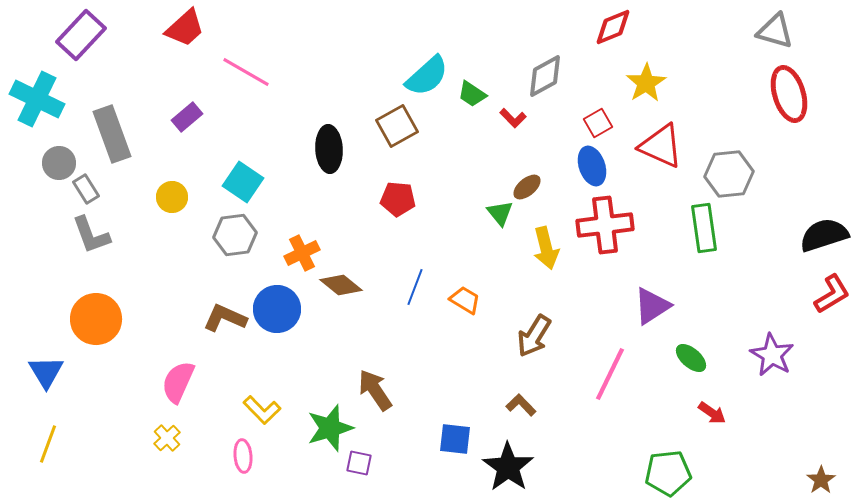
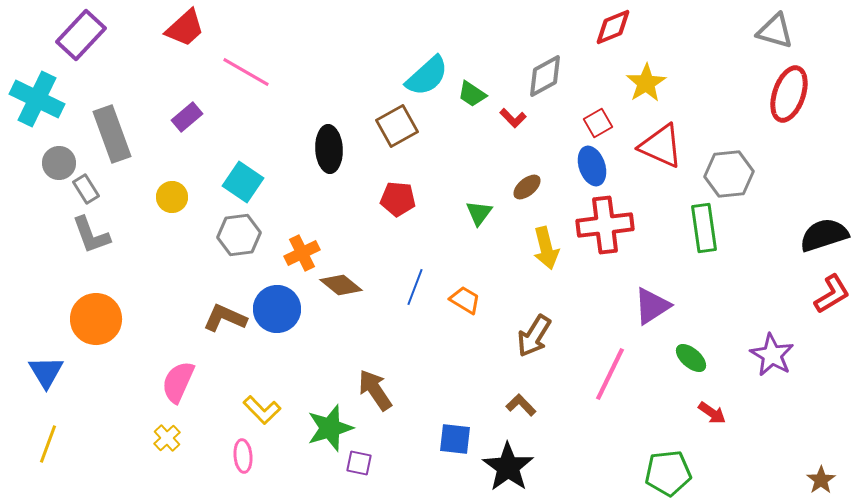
red ellipse at (789, 94): rotated 36 degrees clockwise
green triangle at (500, 213): moved 21 px left; rotated 16 degrees clockwise
gray hexagon at (235, 235): moved 4 px right
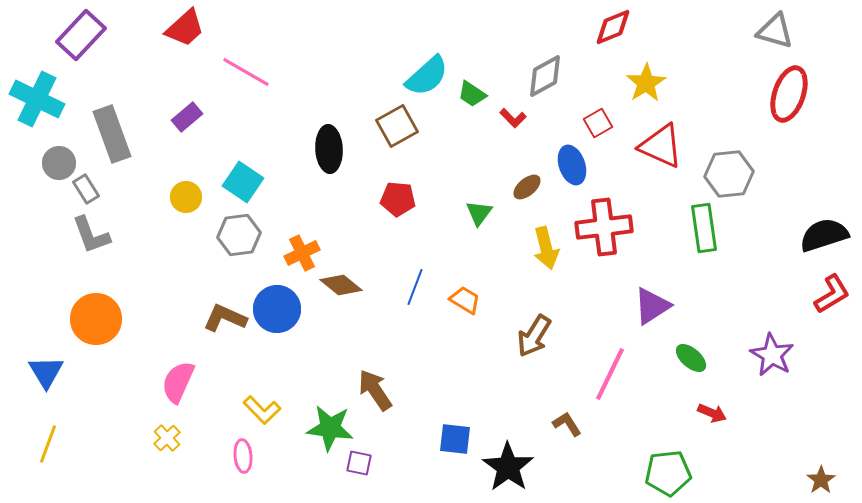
blue ellipse at (592, 166): moved 20 px left, 1 px up
yellow circle at (172, 197): moved 14 px right
red cross at (605, 225): moved 1 px left, 2 px down
brown L-shape at (521, 405): moved 46 px right, 19 px down; rotated 12 degrees clockwise
red arrow at (712, 413): rotated 12 degrees counterclockwise
green star at (330, 428): rotated 24 degrees clockwise
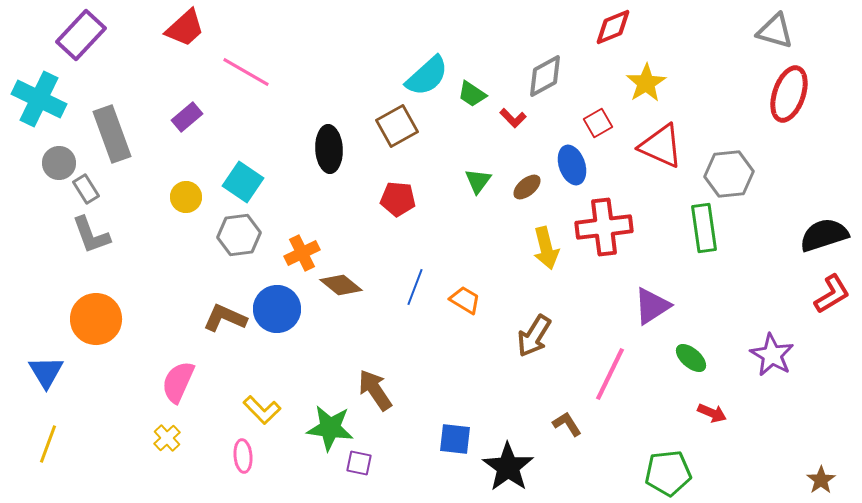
cyan cross at (37, 99): moved 2 px right
green triangle at (479, 213): moved 1 px left, 32 px up
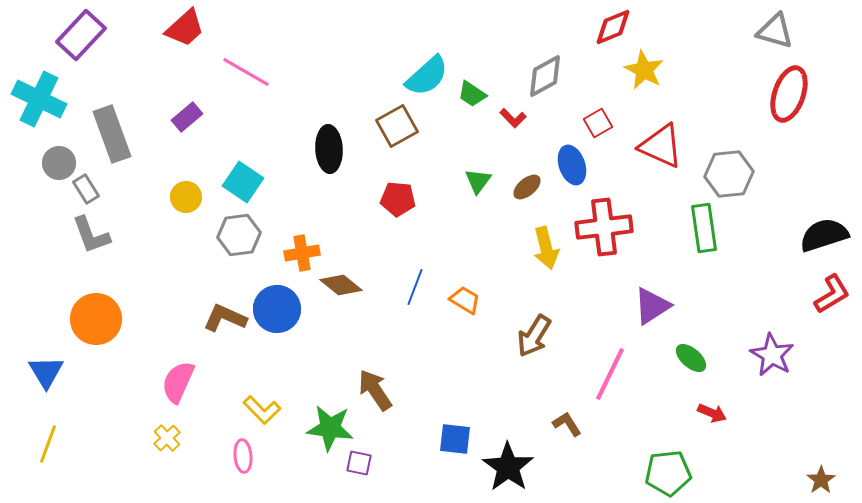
yellow star at (646, 83): moved 2 px left, 13 px up; rotated 12 degrees counterclockwise
orange cross at (302, 253): rotated 16 degrees clockwise
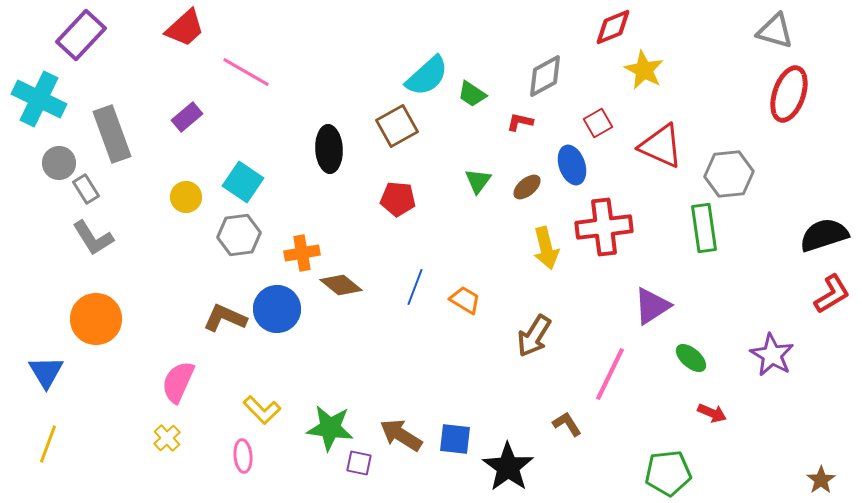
red L-shape at (513, 118): moved 7 px right, 4 px down; rotated 148 degrees clockwise
gray L-shape at (91, 235): moved 2 px right, 3 px down; rotated 12 degrees counterclockwise
brown arrow at (375, 390): moved 26 px right, 45 px down; rotated 24 degrees counterclockwise
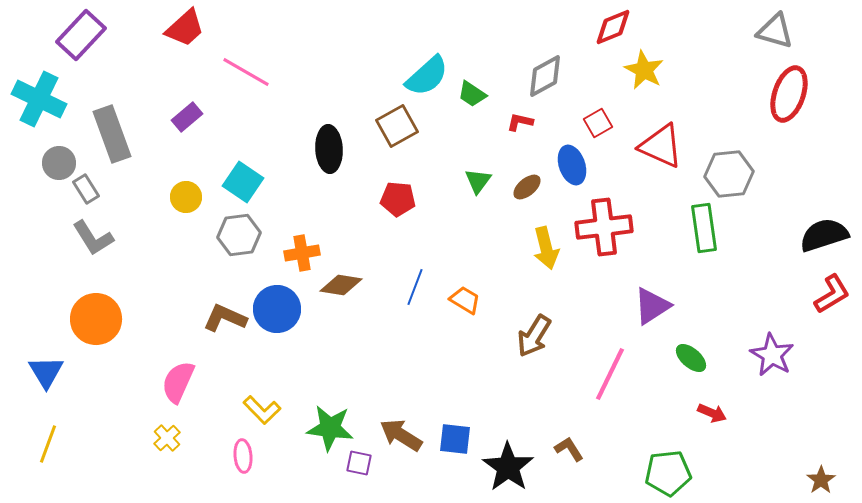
brown diamond at (341, 285): rotated 30 degrees counterclockwise
brown L-shape at (567, 424): moved 2 px right, 25 px down
